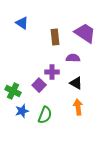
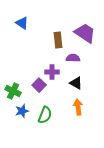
brown rectangle: moved 3 px right, 3 px down
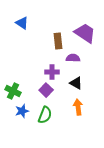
brown rectangle: moved 1 px down
purple square: moved 7 px right, 5 px down
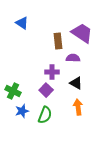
purple trapezoid: moved 3 px left
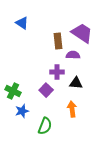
purple semicircle: moved 3 px up
purple cross: moved 5 px right
black triangle: rotated 24 degrees counterclockwise
orange arrow: moved 6 px left, 2 px down
green semicircle: moved 11 px down
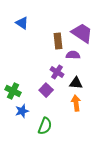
purple cross: rotated 32 degrees clockwise
orange arrow: moved 4 px right, 6 px up
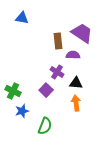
blue triangle: moved 5 px up; rotated 24 degrees counterclockwise
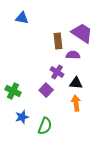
blue star: moved 6 px down
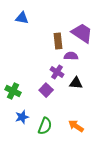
purple semicircle: moved 2 px left, 1 px down
orange arrow: moved 23 px down; rotated 49 degrees counterclockwise
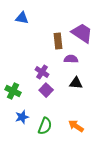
purple semicircle: moved 3 px down
purple cross: moved 15 px left
